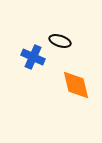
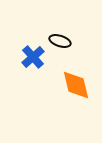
blue cross: rotated 25 degrees clockwise
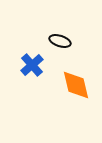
blue cross: moved 1 px left, 8 px down
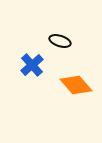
orange diamond: rotated 28 degrees counterclockwise
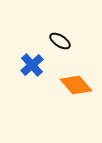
black ellipse: rotated 15 degrees clockwise
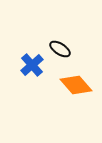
black ellipse: moved 8 px down
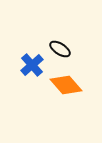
orange diamond: moved 10 px left
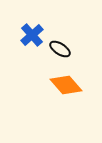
blue cross: moved 30 px up
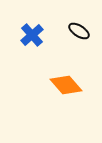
black ellipse: moved 19 px right, 18 px up
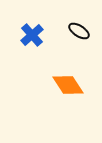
orange diamond: moved 2 px right; rotated 8 degrees clockwise
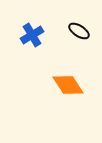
blue cross: rotated 10 degrees clockwise
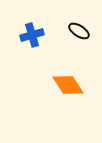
blue cross: rotated 15 degrees clockwise
